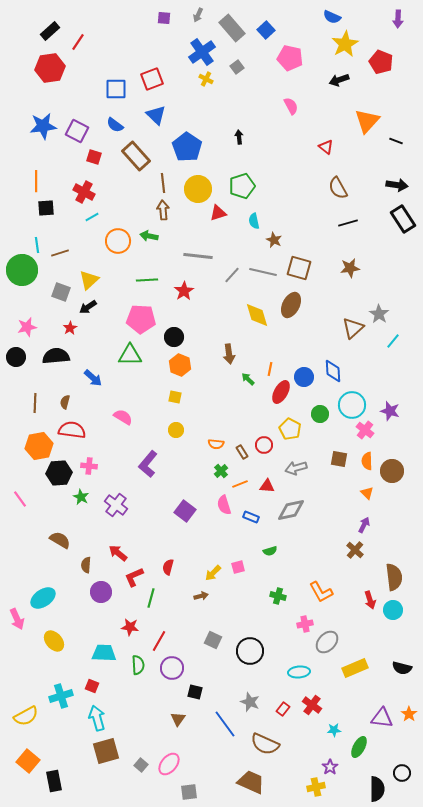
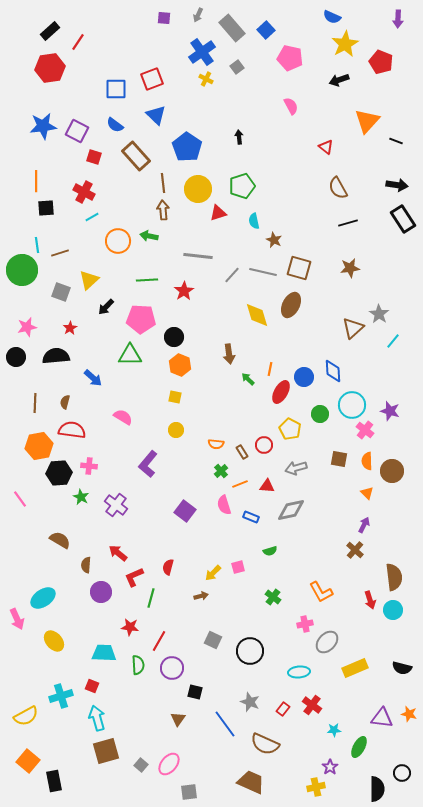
black arrow at (88, 307): moved 18 px right; rotated 12 degrees counterclockwise
green cross at (278, 596): moved 5 px left, 1 px down; rotated 21 degrees clockwise
orange star at (409, 714): rotated 21 degrees counterclockwise
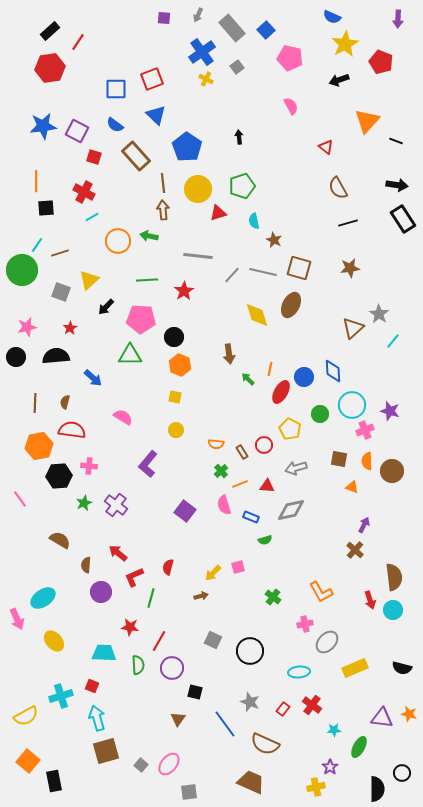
cyan line at (37, 245): rotated 42 degrees clockwise
pink cross at (365, 430): rotated 30 degrees clockwise
black hexagon at (59, 473): moved 3 px down
orange triangle at (367, 493): moved 15 px left, 6 px up; rotated 24 degrees counterclockwise
green star at (81, 497): moved 3 px right, 6 px down; rotated 21 degrees clockwise
green semicircle at (270, 551): moved 5 px left, 11 px up
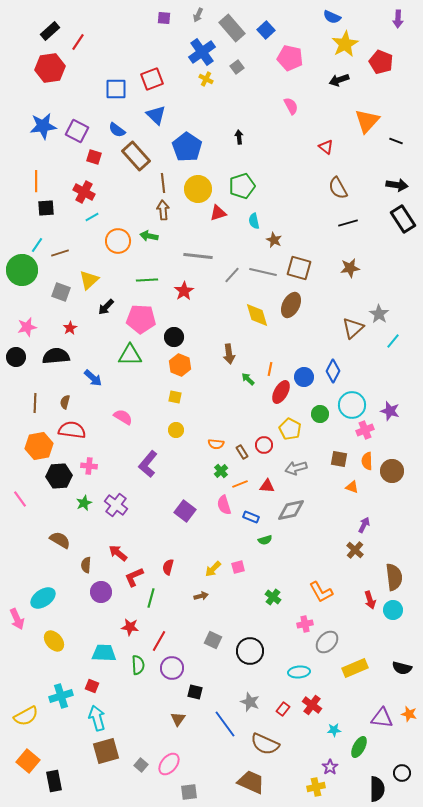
blue semicircle at (115, 125): moved 2 px right, 5 px down
blue diamond at (333, 371): rotated 30 degrees clockwise
yellow arrow at (213, 573): moved 4 px up
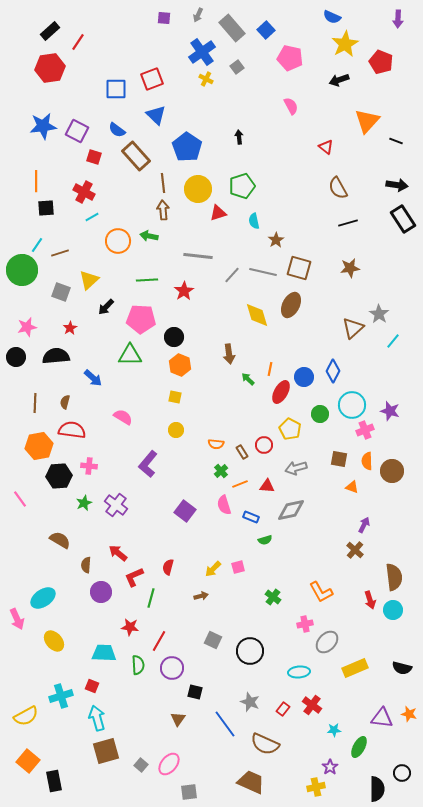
brown star at (274, 240): moved 2 px right; rotated 14 degrees clockwise
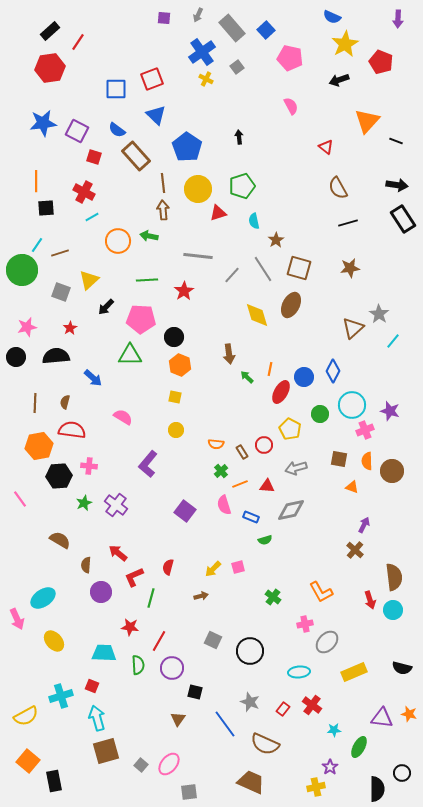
blue star at (43, 126): moved 3 px up
gray line at (263, 272): moved 3 px up; rotated 44 degrees clockwise
green arrow at (248, 379): moved 1 px left, 2 px up
yellow rectangle at (355, 668): moved 1 px left, 4 px down
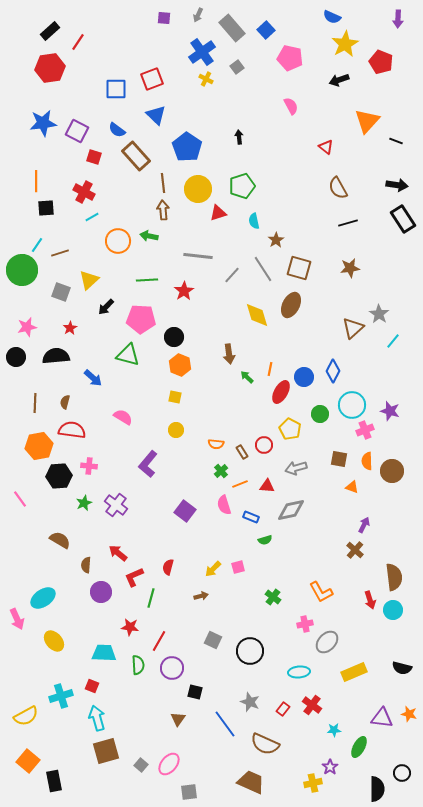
green triangle at (130, 355): moved 2 px left; rotated 15 degrees clockwise
yellow cross at (316, 787): moved 3 px left, 4 px up
